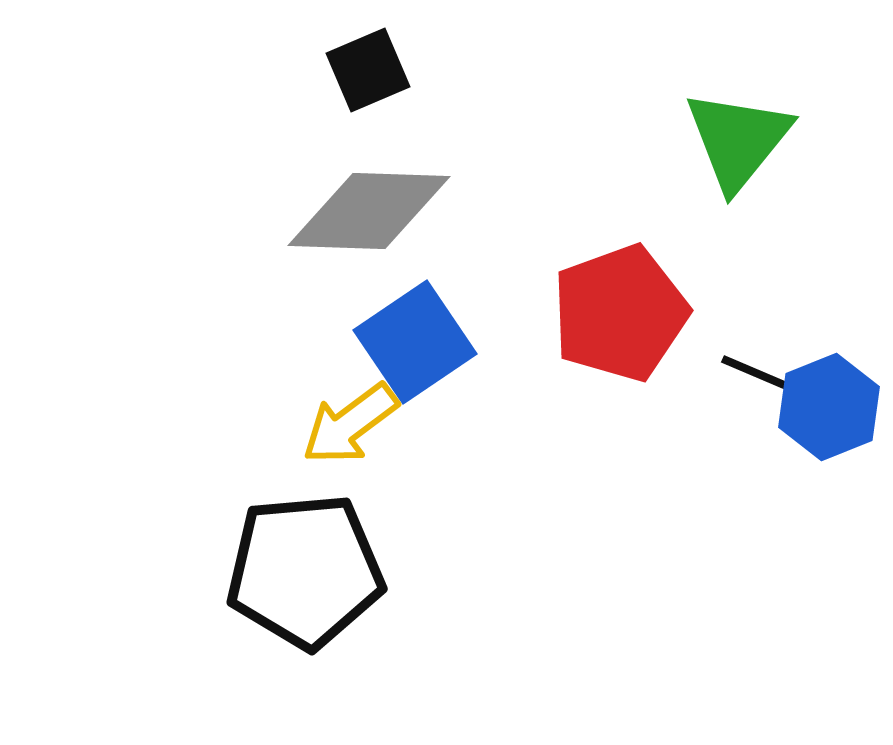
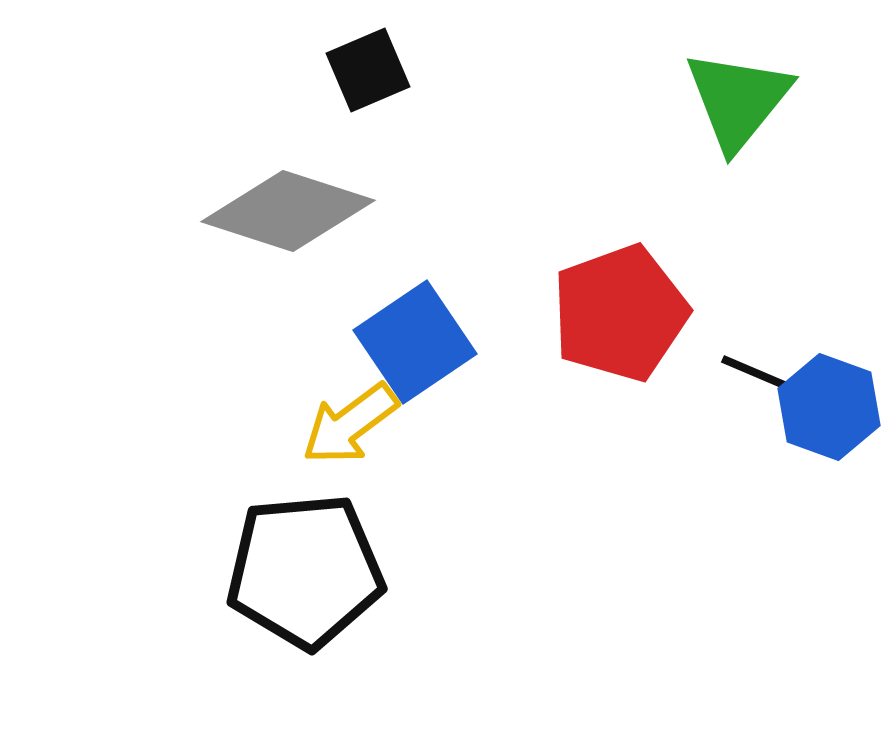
green triangle: moved 40 px up
gray diamond: moved 81 px left; rotated 16 degrees clockwise
blue hexagon: rotated 18 degrees counterclockwise
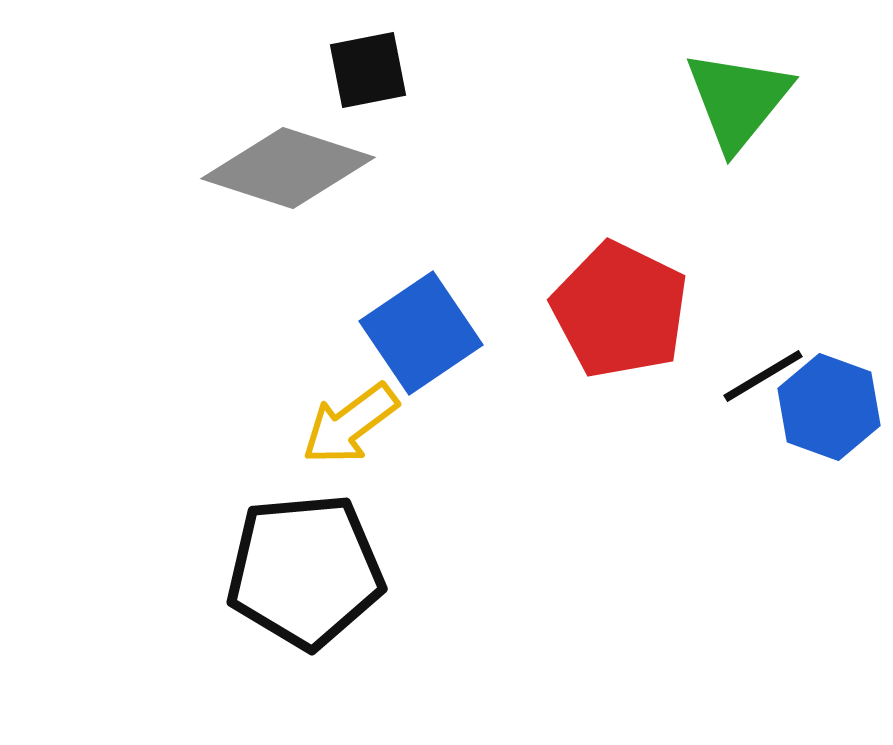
black square: rotated 12 degrees clockwise
gray diamond: moved 43 px up
red pentagon: moved 3 px up; rotated 26 degrees counterclockwise
blue square: moved 6 px right, 9 px up
black line: rotated 54 degrees counterclockwise
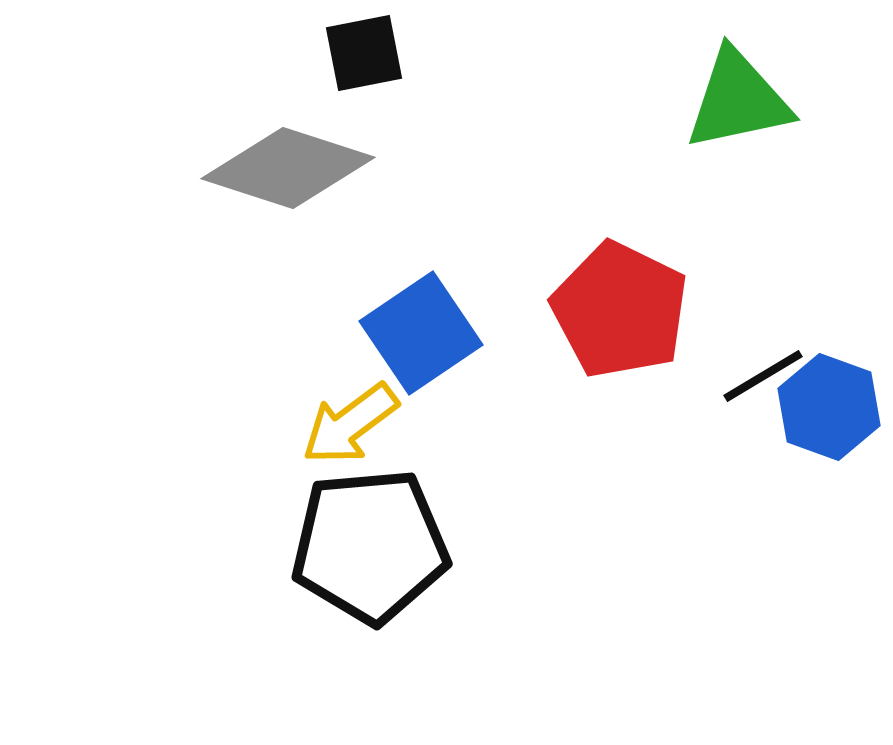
black square: moved 4 px left, 17 px up
green triangle: rotated 39 degrees clockwise
black pentagon: moved 65 px right, 25 px up
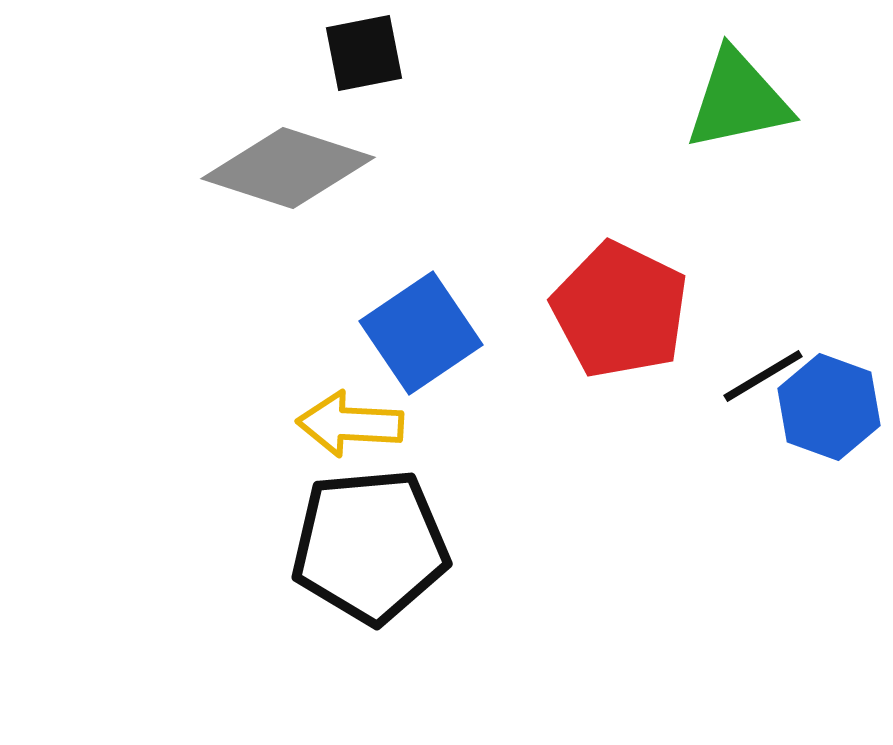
yellow arrow: rotated 40 degrees clockwise
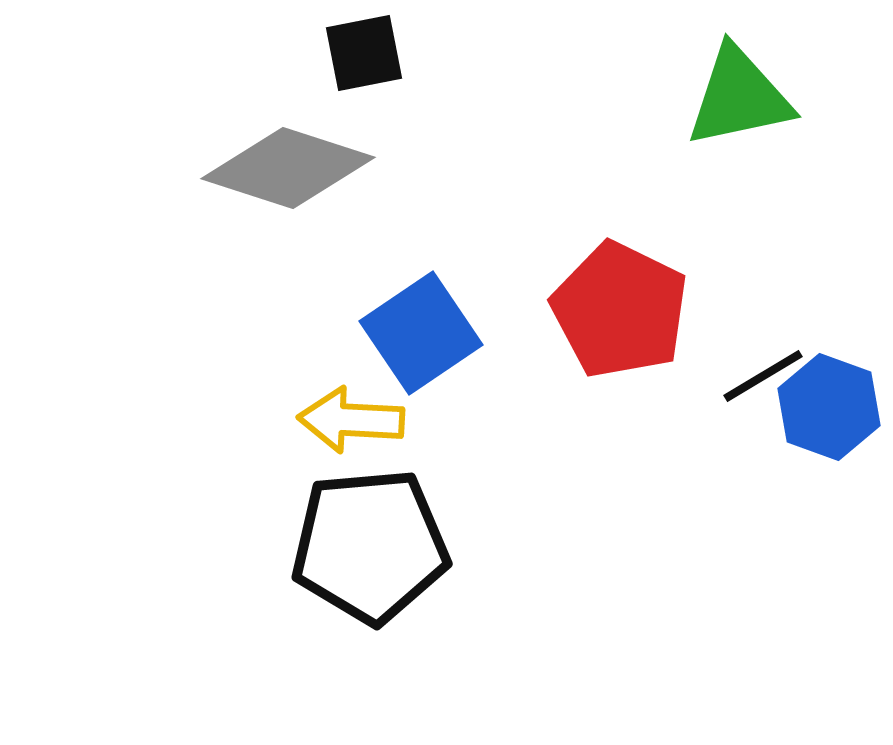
green triangle: moved 1 px right, 3 px up
yellow arrow: moved 1 px right, 4 px up
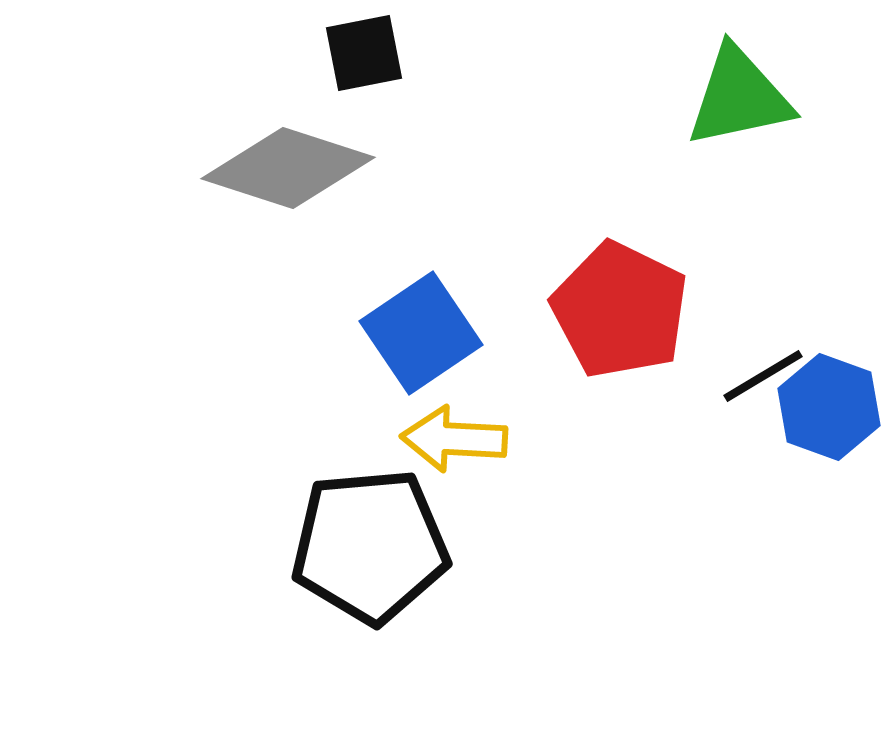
yellow arrow: moved 103 px right, 19 px down
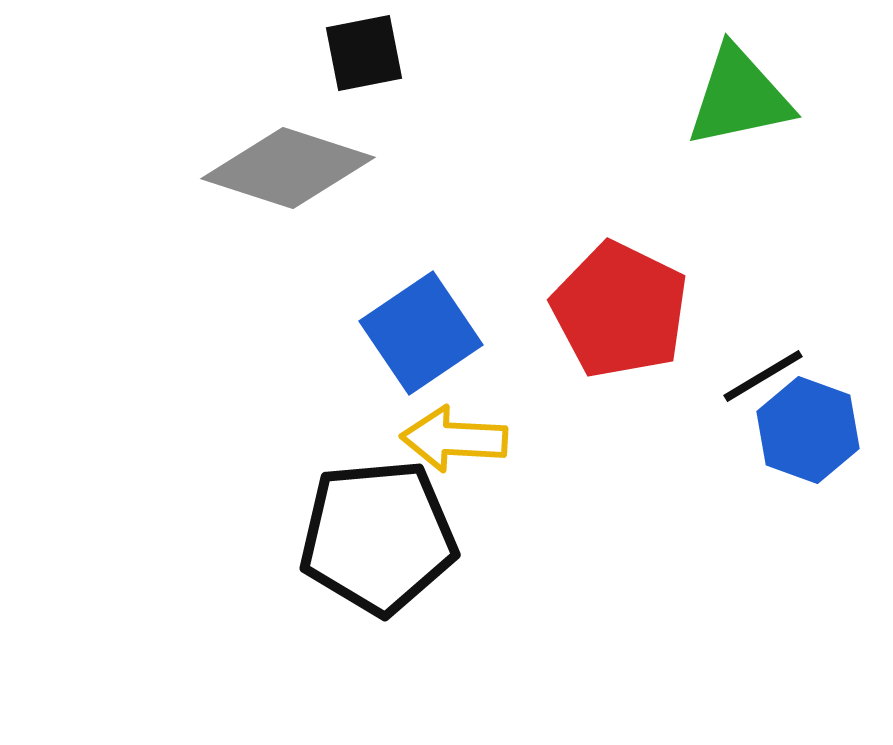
blue hexagon: moved 21 px left, 23 px down
black pentagon: moved 8 px right, 9 px up
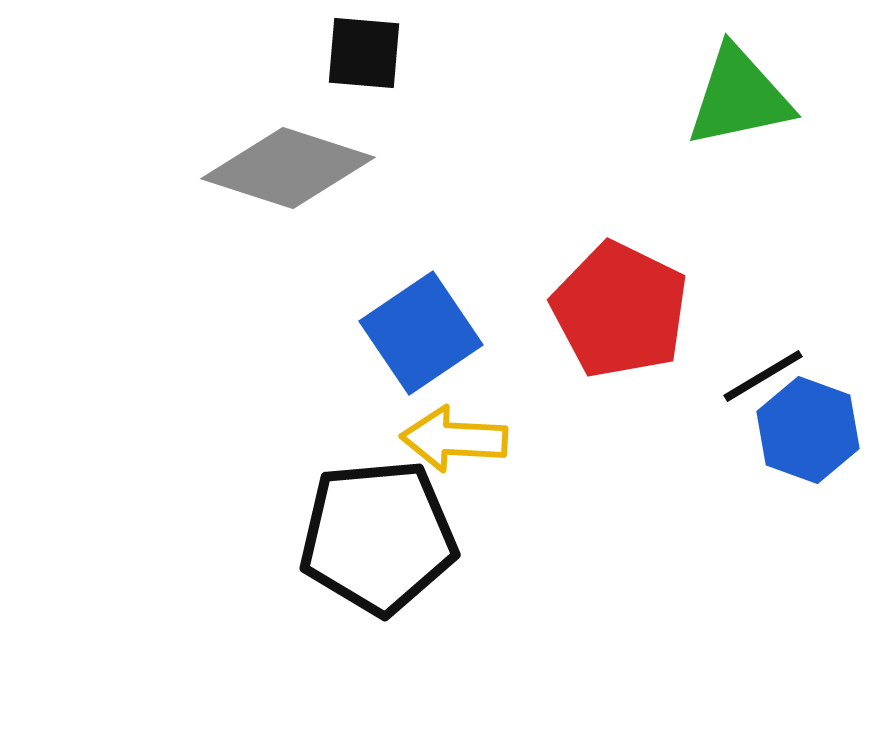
black square: rotated 16 degrees clockwise
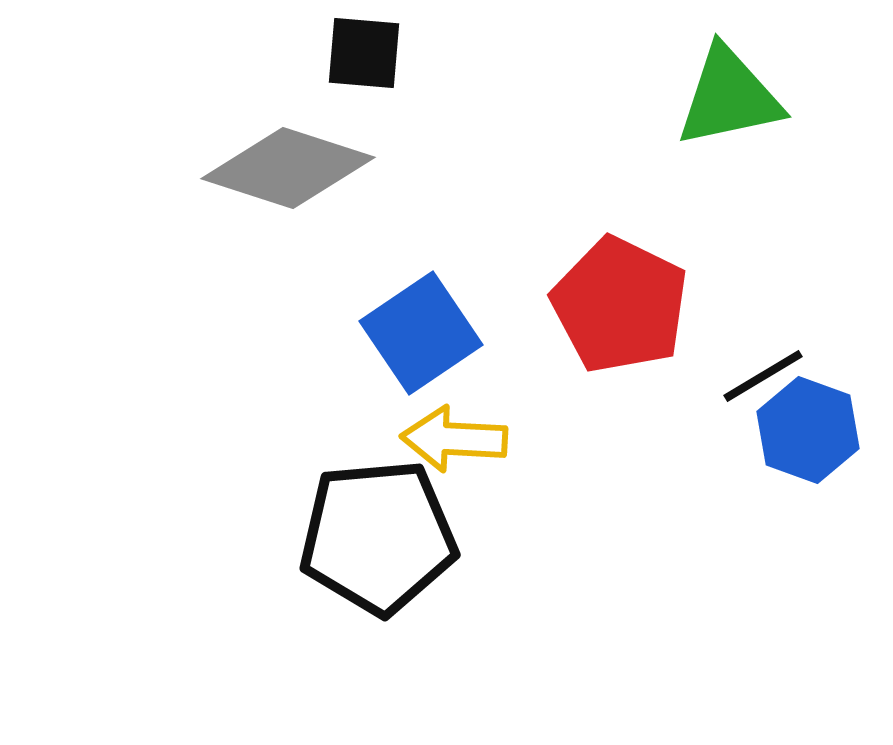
green triangle: moved 10 px left
red pentagon: moved 5 px up
